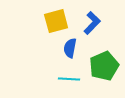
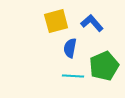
blue L-shape: rotated 85 degrees counterclockwise
cyan line: moved 4 px right, 3 px up
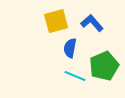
cyan line: moved 2 px right; rotated 20 degrees clockwise
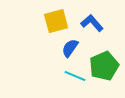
blue semicircle: rotated 24 degrees clockwise
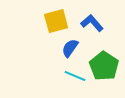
green pentagon: rotated 16 degrees counterclockwise
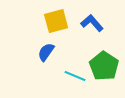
blue semicircle: moved 24 px left, 4 px down
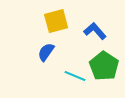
blue L-shape: moved 3 px right, 8 px down
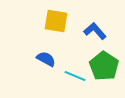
yellow square: rotated 25 degrees clockwise
blue semicircle: moved 7 px down; rotated 84 degrees clockwise
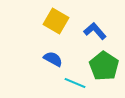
yellow square: rotated 20 degrees clockwise
blue semicircle: moved 7 px right
cyan line: moved 7 px down
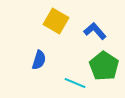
blue semicircle: moved 14 px left, 1 px down; rotated 78 degrees clockwise
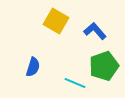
blue semicircle: moved 6 px left, 7 px down
green pentagon: rotated 20 degrees clockwise
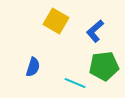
blue L-shape: rotated 90 degrees counterclockwise
green pentagon: rotated 12 degrees clockwise
